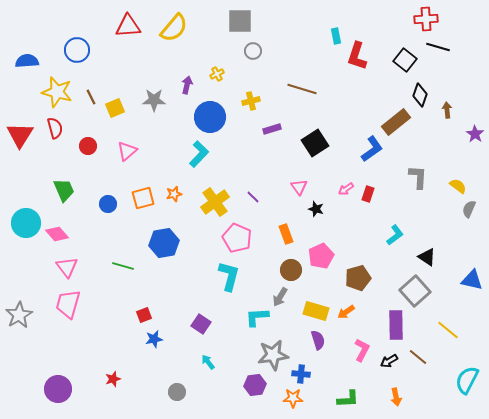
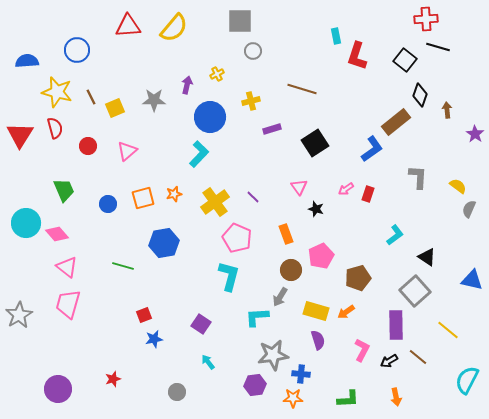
pink triangle at (67, 267): rotated 15 degrees counterclockwise
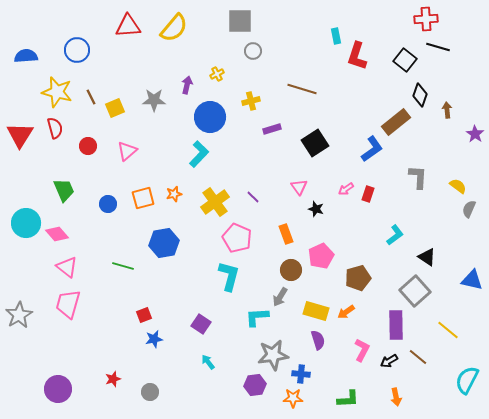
blue semicircle at (27, 61): moved 1 px left, 5 px up
gray circle at (177, 392): moved 27 px left
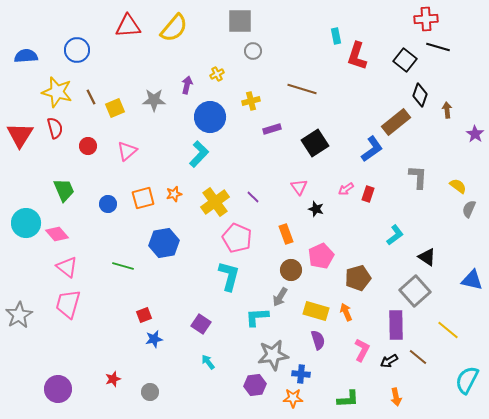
orange arrow at (346, 312): rotated 102 degrees clockwise
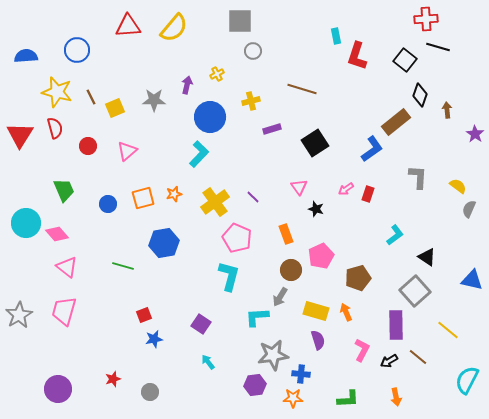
pink trapezoid at (68, 304): moved 4 px left, 7 px down
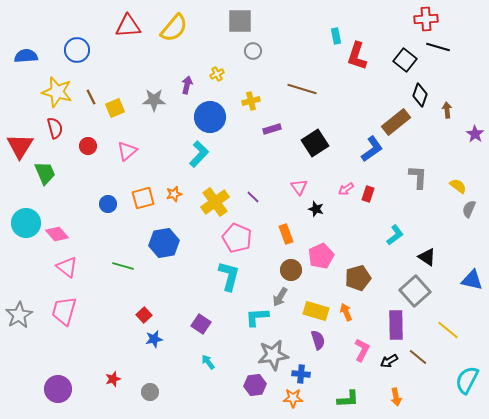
red triangle at (20, 135): moved 11 px down
green trapezoid at (64, 190): moved 19 px left, 17 px up
red square at (144, 315): rotated 21 degrees counterclockwise
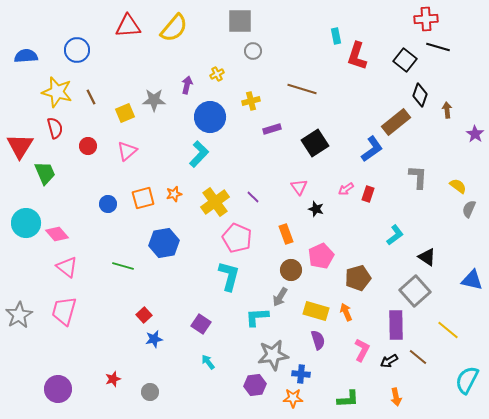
yellow square at (115, 108): moved 10 px right, 5 px down
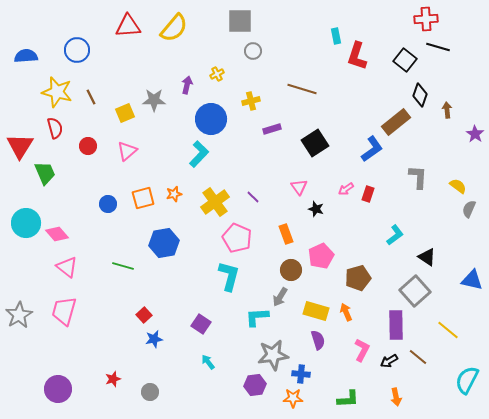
blue circle at (210, 117): moved 1 px right, 2 px down
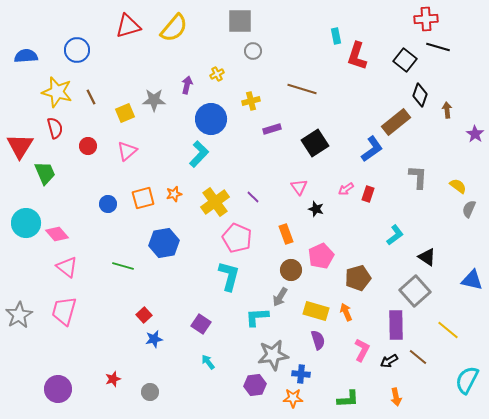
red triangle at (128, 26): rotated 12 degrees counterclockwise
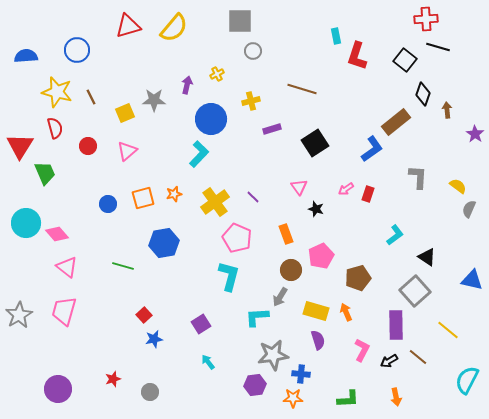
black diamond at (420, 95): moved 3 px right, 1 px up
purple square at (201, 324): rotated 24 degrees clockwise
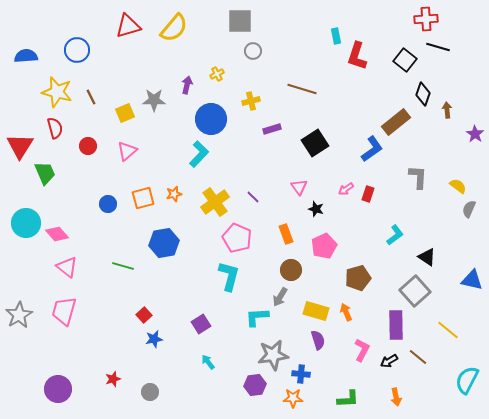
pink pentagon at (321, 256): moved 3 px right, 10 px up
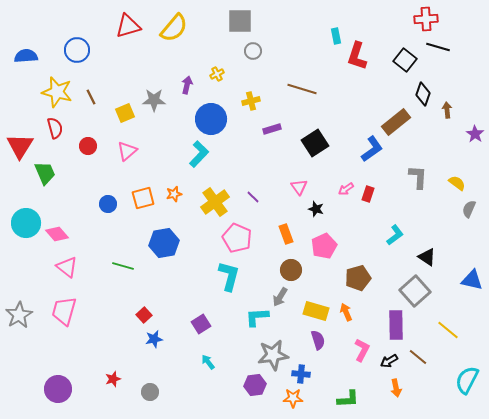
yellow semicircle at (458, 186): moved 1 px left, 3 px up
orange arrow at (396, 397): moved 9 px up
